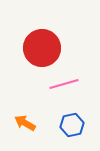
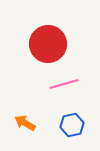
red circle: moved 6 px right, 4 px up
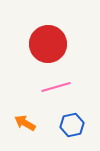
pink line: moved 8 px left, 3 px down
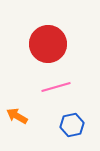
orange arrow: moved 8 px left, 7 px up
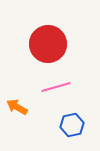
orange arrow: moved 9 px up
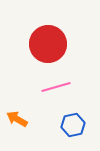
orange arrow: moved 12 px down
blue hexagon: moved 1 px right
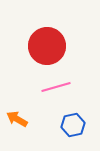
red circle: moved 1 px left, 2 px down
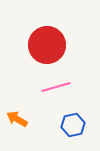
red circle: moved 1 px up
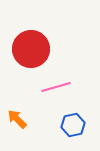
red circle: moved 16 px left, 4 px down
orange arrow: rotated 15 degrees clockwise
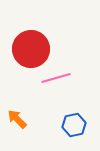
pink line: moved 9 px up
blue hexagon: moved 1 px right
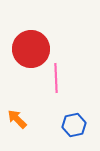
pink line: rotated 76 degrees counterclockwise
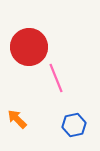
red circle: moved 2 px left, 2 px up
pink line: rotated 20 degrees counterclockwise
